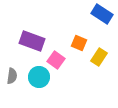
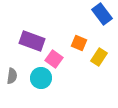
blue rectangle: rotated 20 degrees clockwise
pink square: moved 2 px left, 1 px up
cyan circle: moved 2 px right, 1 px down
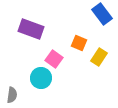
purple rectangle: moved 1 px left, 12 px up
gray semicircle: moved 19 px down
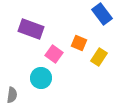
pink square: moved 5 px up
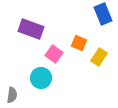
blue rectangle: moved 1 px right; rotated 15 degrees clockwise
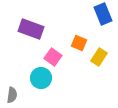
pink square: moved 1 px left, 3 px down
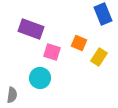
pink square: moved 1 px left, 5 px up; rotated 18 degrees counterclockwise
cyan circle: moved 1 px left
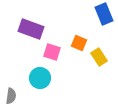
blue rectangle: moved 1 px right
yellow rectangle: rotated 66 degrees counterclockwise
gray semicircle: moved 1 px left, 1 px down
